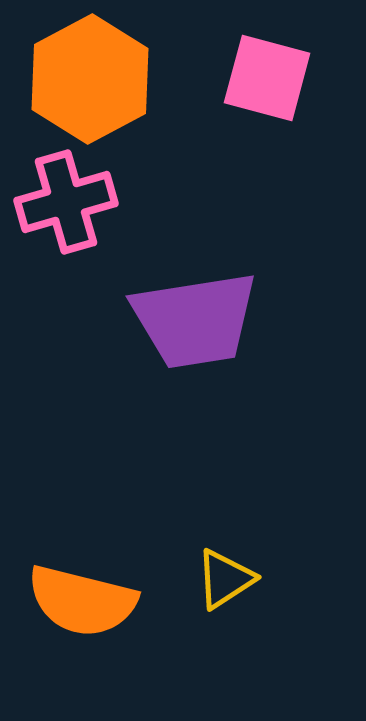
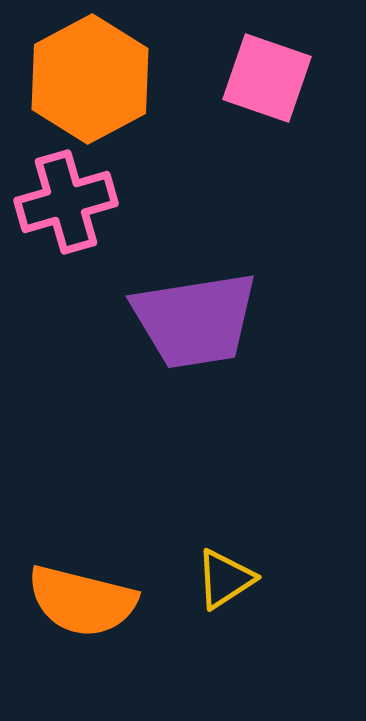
pink square: rotated 4 degrees clockwise
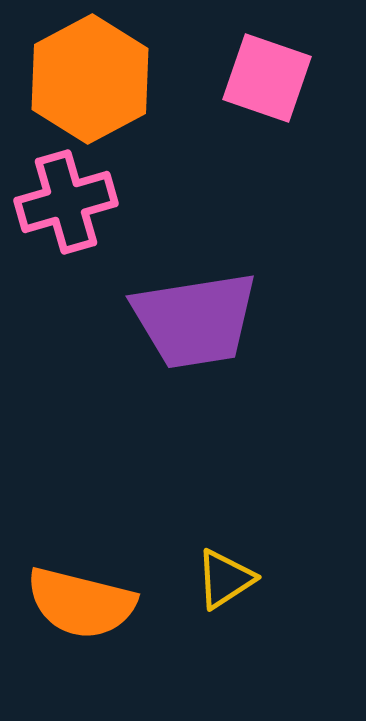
orange semicircle: moved 1 px left, 2 px down
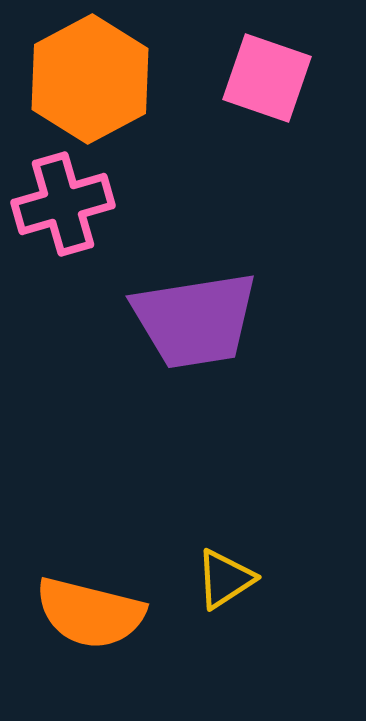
pink cross: moved 3 px left, 2 px down
orange semicircle: moved 9 px right, 10 px down
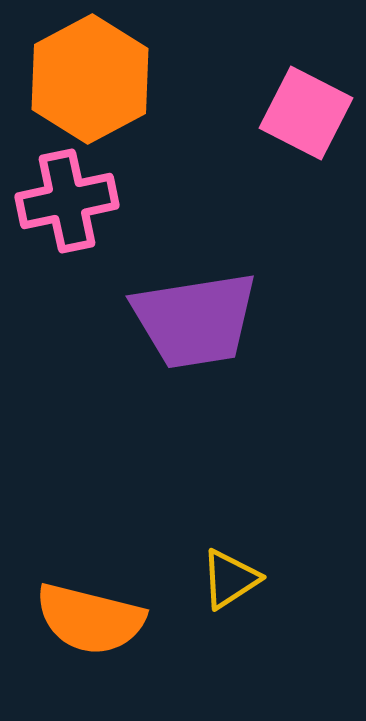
pink square: moved 39 px right, 35 px down; rotated 8 degrees clockwise
pink cross: moved 4 px right, 3 px up; rotated 4 degrees clockwise
yellow triangle: moved 5 px right
orange semicircle: moved 6 px down
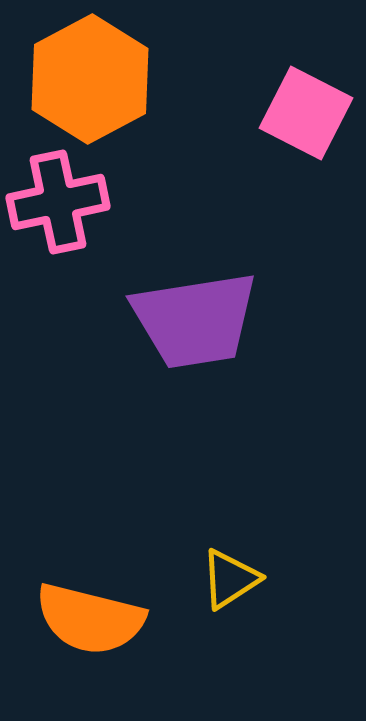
pink cross: moved 9 px left, 1 px down
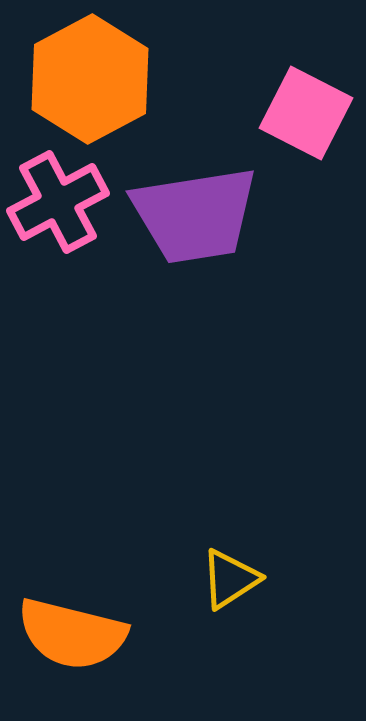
pink cross: rotated 16 degrees counterclockwise
purple trapezoid: moved 105 px up
orange semicircle: moved 18 px left, 15 px down
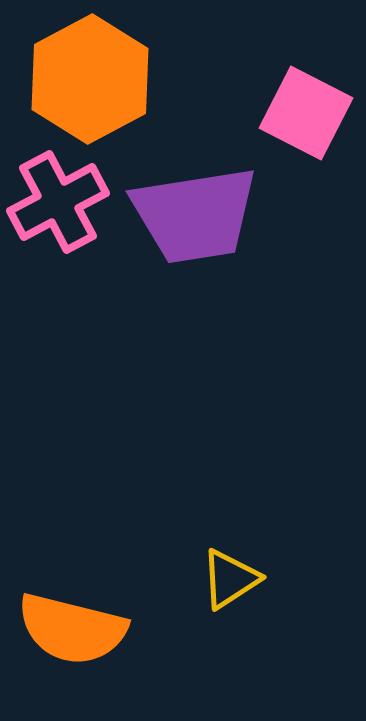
orange semicircle: moved 5 px up
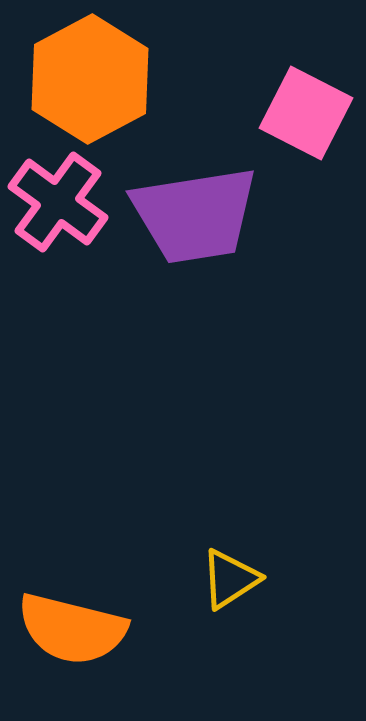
pink cross: rotated 26 degrees counterclockwise
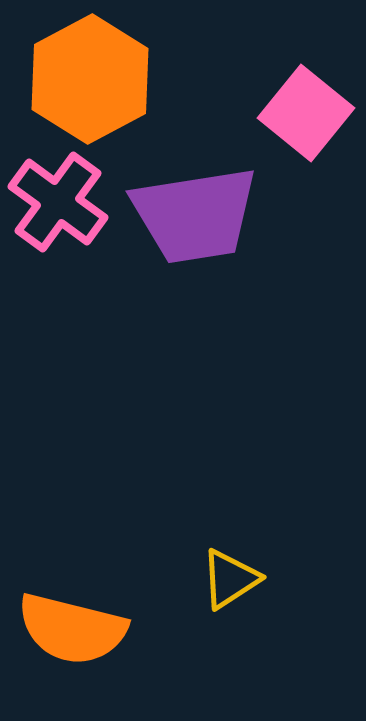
pink square: rotated 12 degrees clockwise
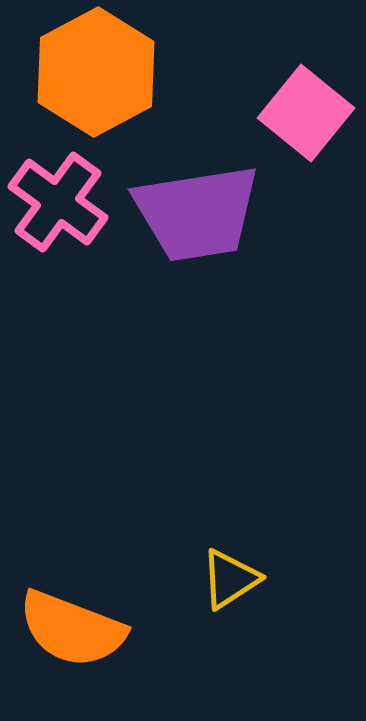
orange hexagon: moved 6 px right, 7 px up
purple trapezoid: moved 2 px right, 2 px up
orange semicircle: rotated 7 degrees clockwise
